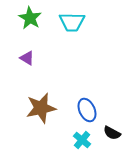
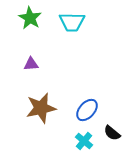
purple triangle: moved 4 px right, 6 px down; rotated 35 degrees counterclockwise
blue ellipse: rotated 65 degrees clockwise
black semicircle: rotated 12 degrees clockwise
cyan cross: moved 2 px right, 1 px down
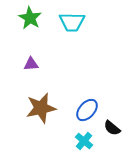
black semicircle: moved 5 px up
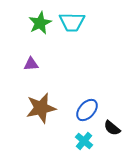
green star: moved 10 px right, 5 px down; rotated 15 degrees clockwise
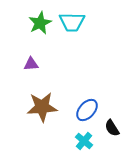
brown star: moved 1 px right, 1 px up; rotated 8 degrees clockwise
black semicircle: rotated 18 degrees clockwise
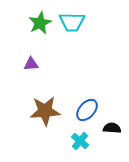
brown star: moved 3 px right, 4 px down
black semicircle: rotated 126 degrees clockwise
cyan cross: moved 4 px left
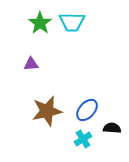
green star: rotated 10 degrees counterclockwise
brown star: moved 2 px right; rotated 8 degrees counterclockwise
cyan cross: moved 3 px right, 2 px up; rotated 18 degrees clockwise
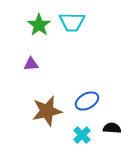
green star: moved 1 px left, 2 px down
blue ellipse: moved 9 px up; rotated 20 degrees clockwise
cyan cross: moved 1 px left, 4 px up; rotated 12 degrees counterclockwise
